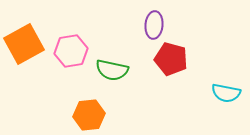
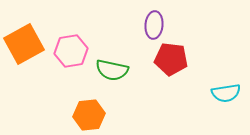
red pentagon: rotated 8 degrees counterclockwise
cyan semicircle: rotated 20 degrees counterclockwise
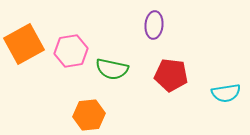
red pentagon: moved 16 px down
green semicircle: moved 1 px up
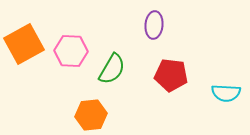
pink hexagon: rotated 12 degrees clockwise
green semicircle: rotated 72 degrees counterclockwise
cyan semicircle: rotated 12 degrees clockwise
orange hexagon: moved 2 px right
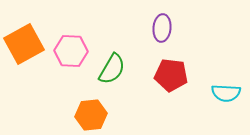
purple ellipse: moved 8 px right, 3 px down
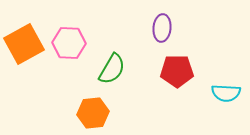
pink hexagon: moved 2 px left, 8 px up
red pentagon: moved 6 px right, 4 px up; rotated 8 degrees counterclockwise
orange hexagon: moved 2 px right, 2 px up
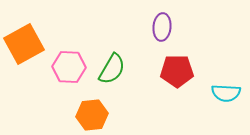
purple ellipse: moved 1 px up
pink hexagon: moved 24 px down
orange hexagon: moved 1 px left, 2 px down
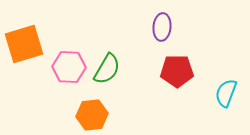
orange square: rotated 12 degrees clockwise
green semicircle: moved 5 px left
cyan semicircle: rotated 108 degrees clockwise
